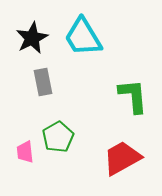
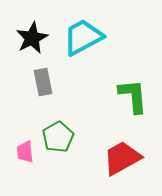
cyan trapezoid: rotated 93 degrees clockwise
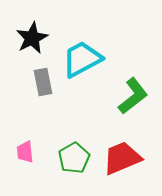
cyan trapezoid: moved 1 px left, 22 px down
green L-shape: rotated 57 degrees clockwise
green pentagon: moved 16 px right, 21 px down
red trapezoid: rotated 6 degrees clockwise
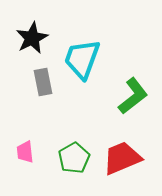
cyan trapezoid: rotated 42 degrees counterclockwise
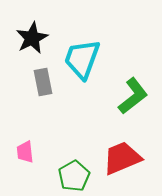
green pentagon: moved 18 px down
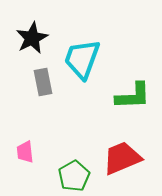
green L-shape: rotated 36 degrees clockwise
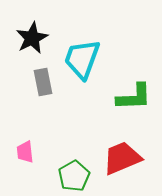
green L-shape: moved 1 px right, 1 px down
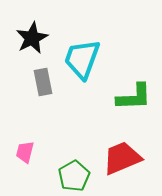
pink trapezoid: rotated 20 degrees clockwise
